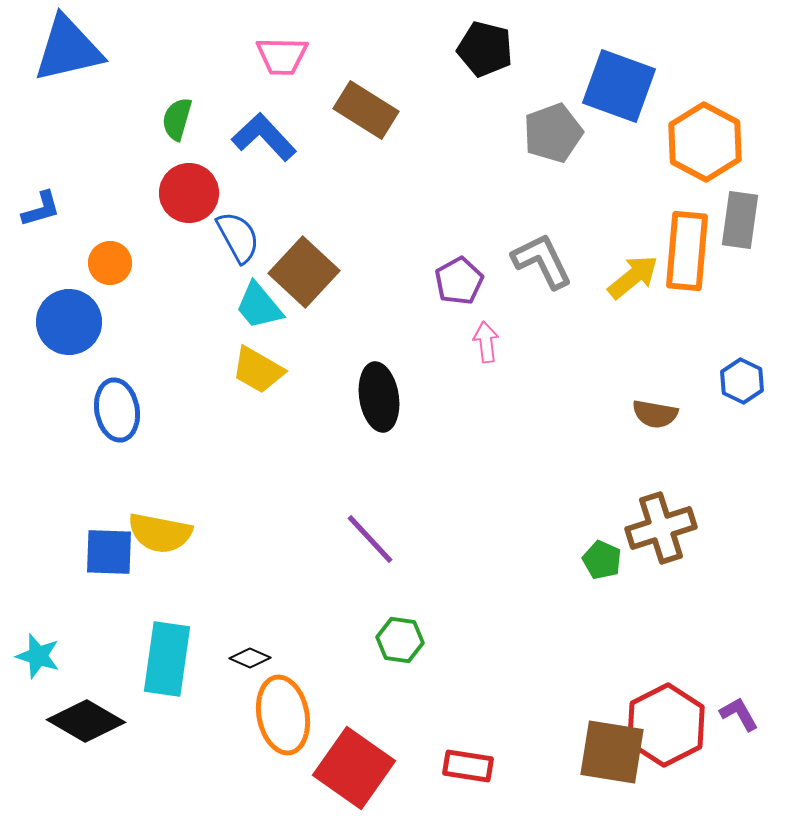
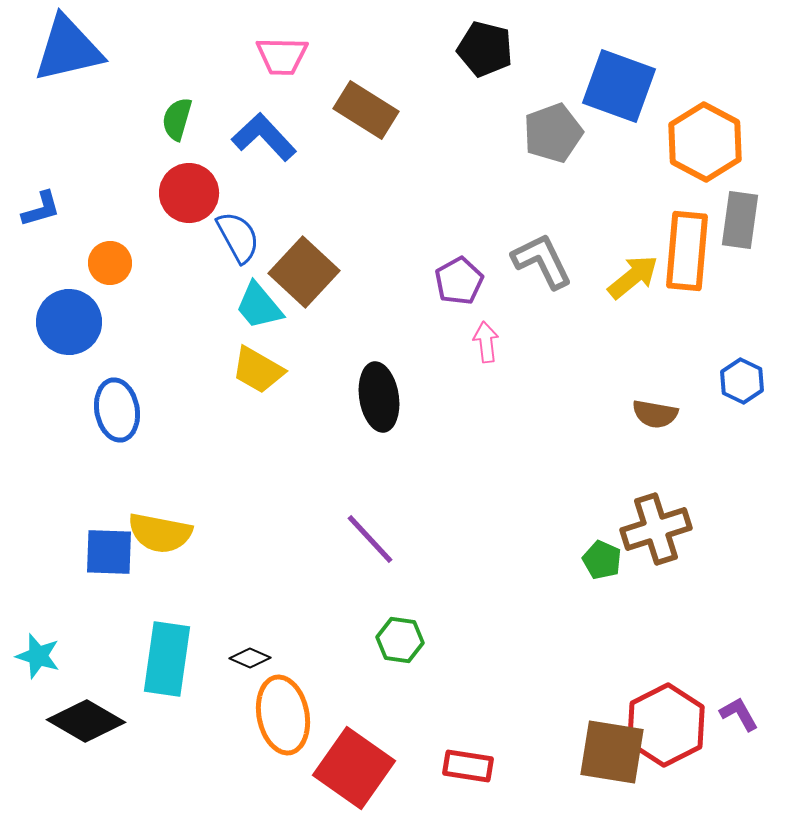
brown cross at (661, 528): moved 5 px left, 1 px down
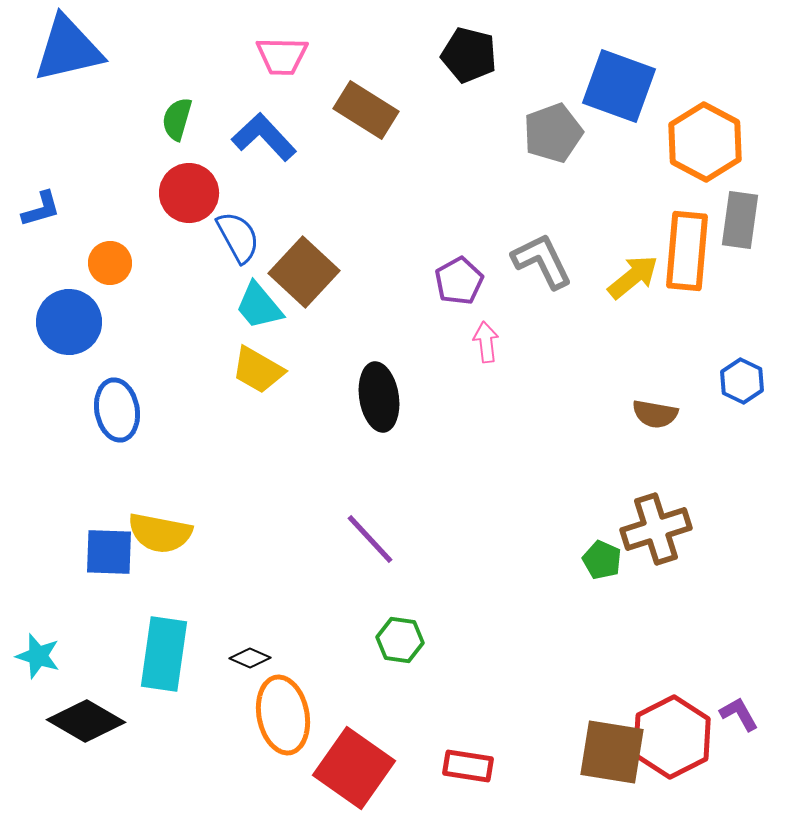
black pentagon at (485, 49): moved 16 px left, 6 px down
cyan rectangle at (167, 659): moved 3 px left, 5 px up
red hexagon at (666, 725): moved 6 px right, 12 px down
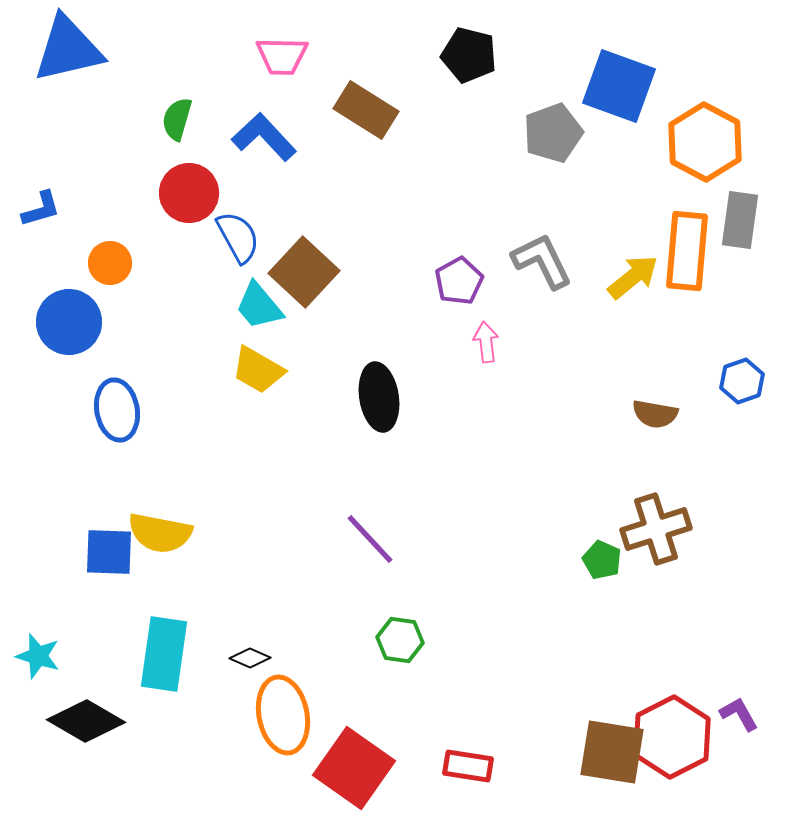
blue hexagon at (742, 381): rotated 15 degrees clockwise
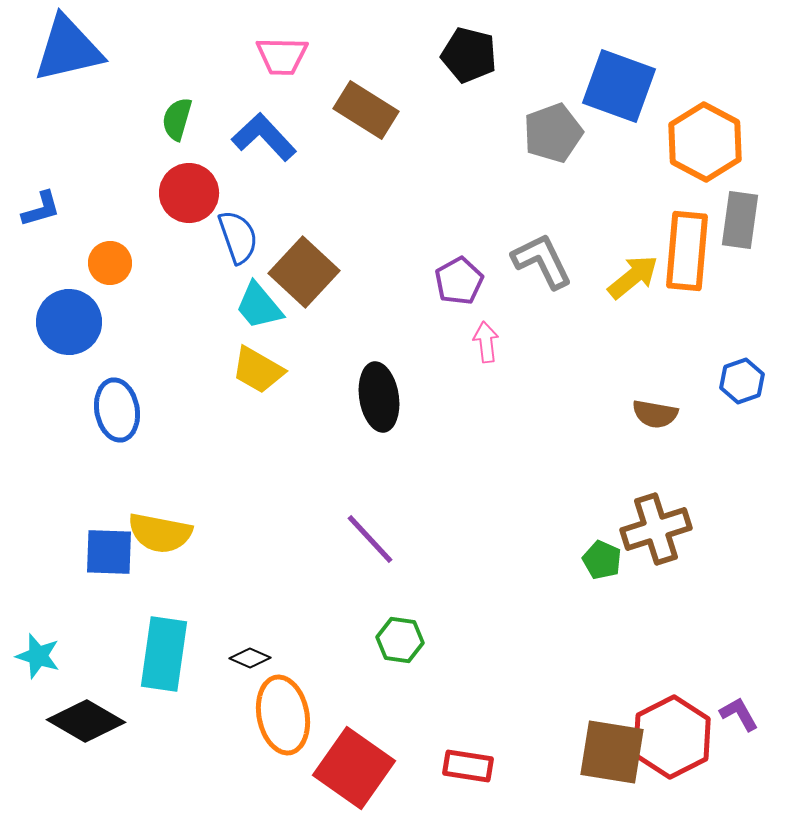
blue semicircle at (238, 237): rotated 10 degrees clockwise
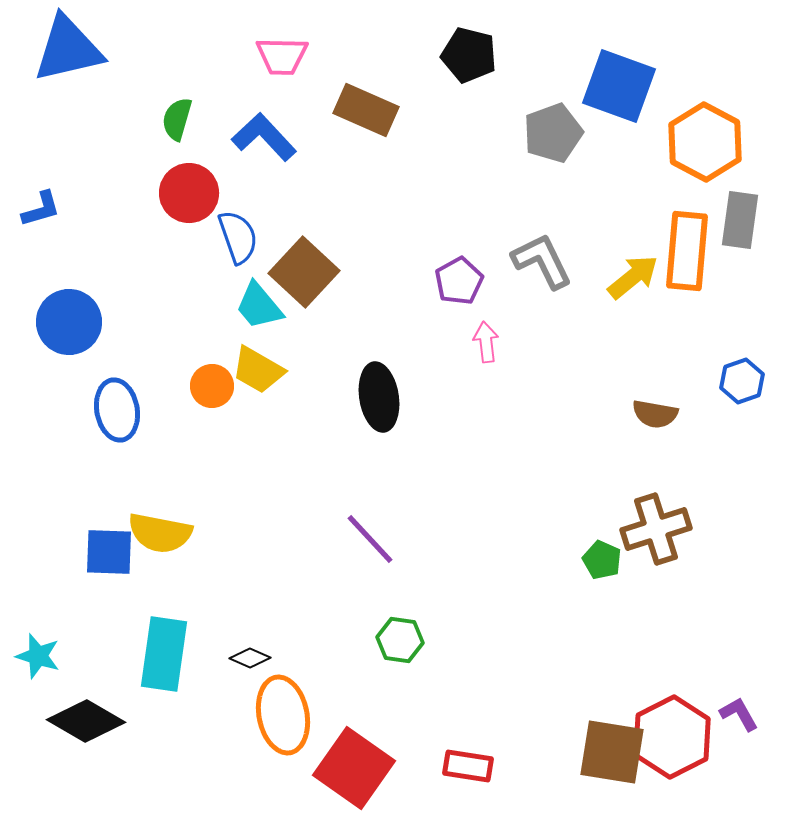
brown rectangle at (366, 110): rotated 8 degrees counterclockwise
orange circle at (110, 263): moved 102 px right, 123 px down
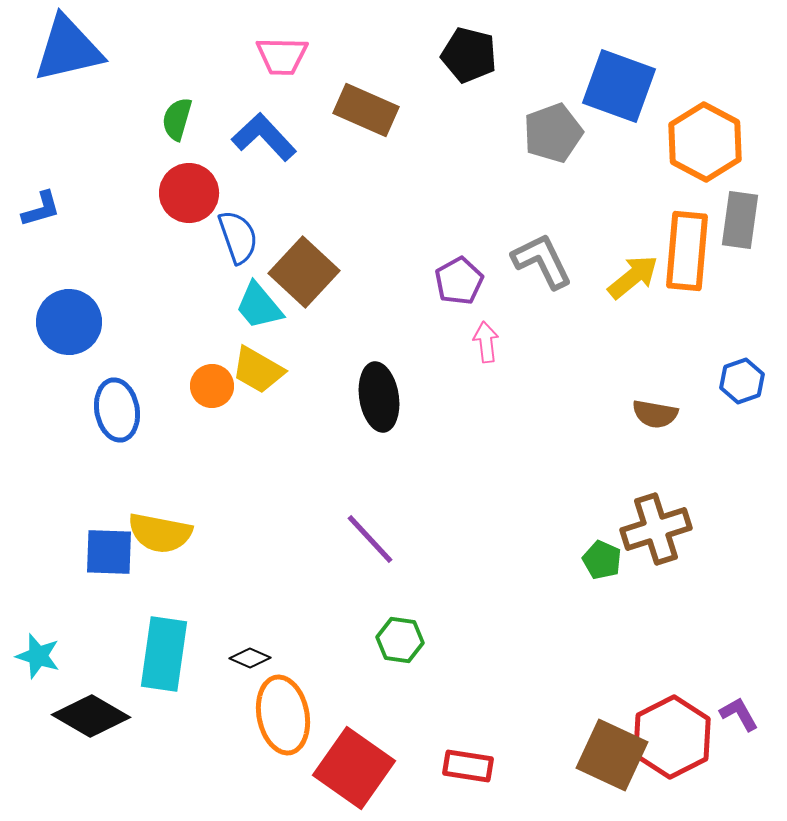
black diamond at (86, 721): moved 5 px right, 5 px up
brown square at (612, 752): moved 3 px down; rotated 16 degrees clockwise
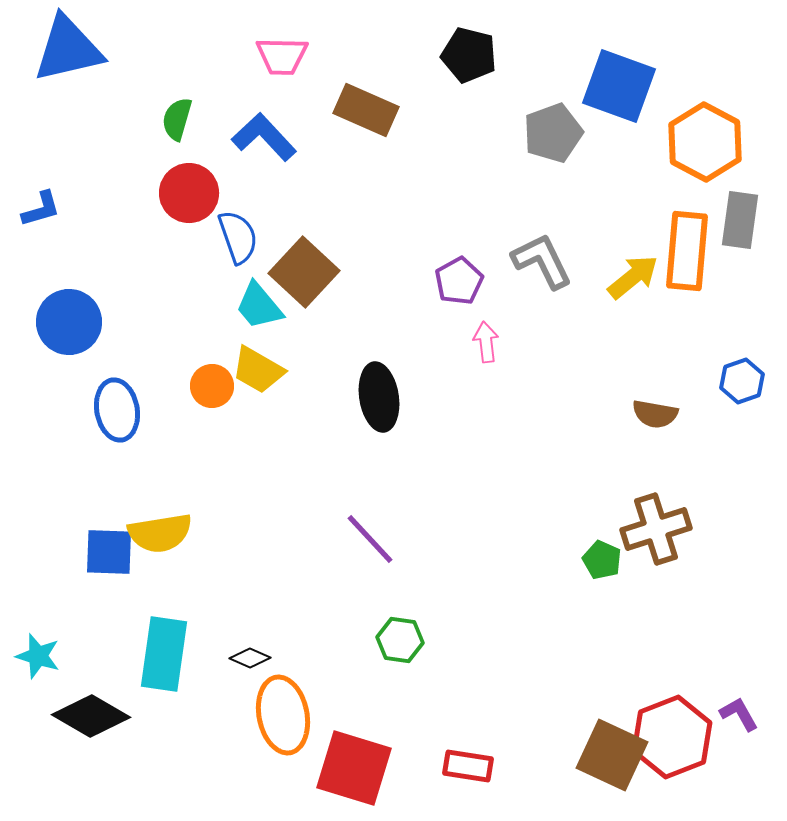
yellow semicircle at (160, 533): rotated 20 degrees counterclockwise
red hexagon at (672, 737): rotated 6 degrees clockwise
red square at (354, 768): rotated 18 degrees counterclockwise
